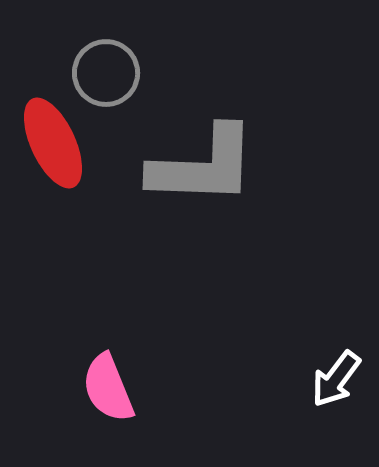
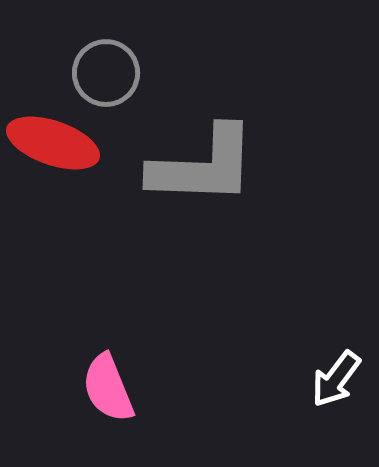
red ellipse: rotated 46 degrees counterclockwise
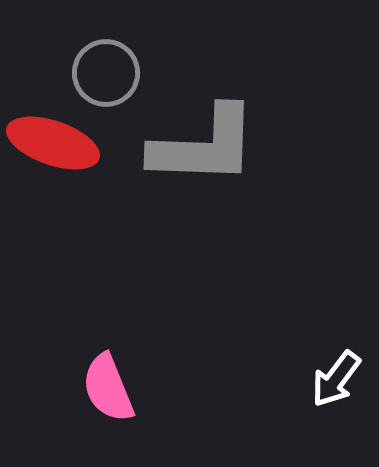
gray L-shape: moved 1 px right, 20 px up
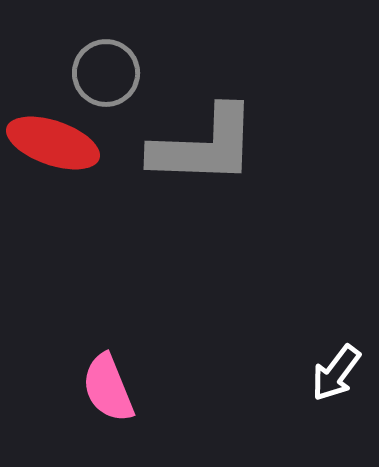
white arrow: moved 6 px up
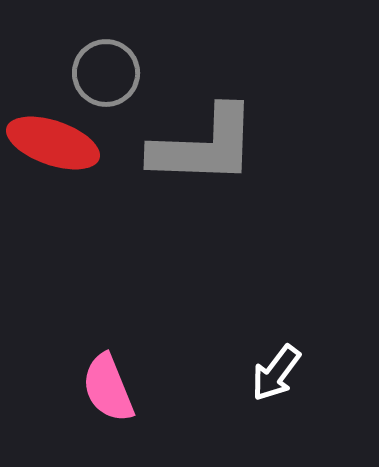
white arrow: moved 60 px left
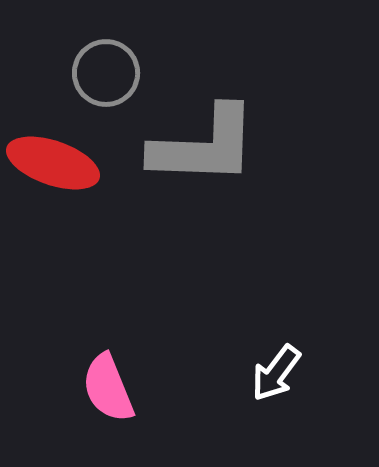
red ellipse: moved 20 px down
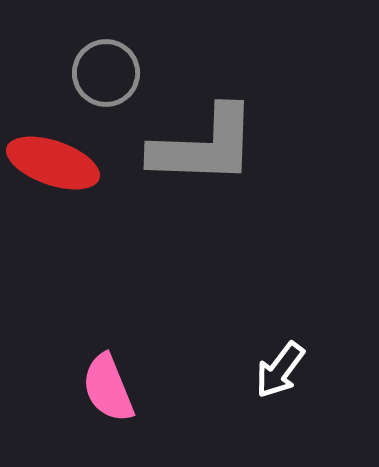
white arrow: moved 4 px right, 3 px up
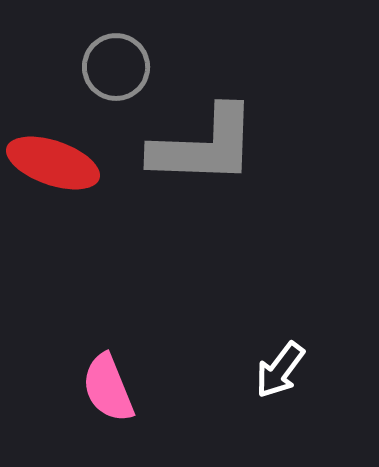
gray circle: moved 10 px right, 6 px up
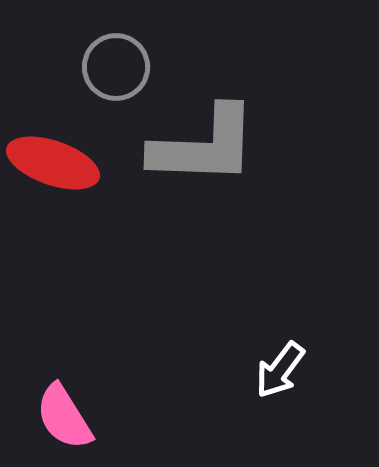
pink semicircle: moved 44 px left, 29 px down; rotated 10 degrees counterclockwise
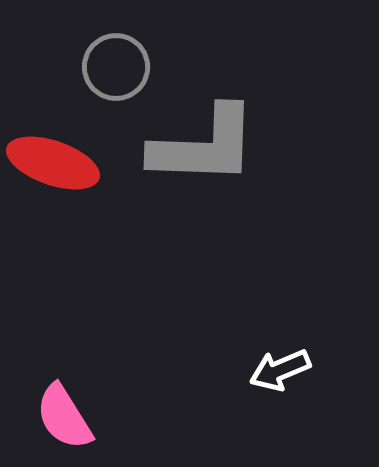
white arrow: rotated 30 degrees clockwise
